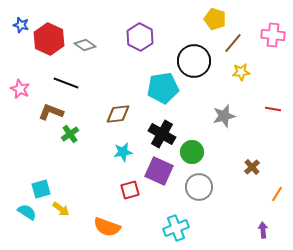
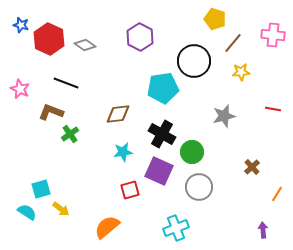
orange semicircle: rotated 120 degrees clockwise
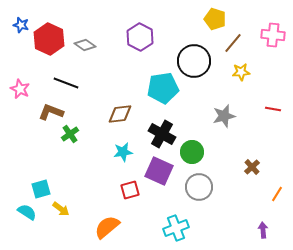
brown diamond: moved 2 px right
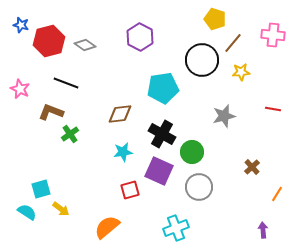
red hexagon: moved 2 px down; rotated 20 degrees clockwise
black circle: moved 8 px right, 1 px up
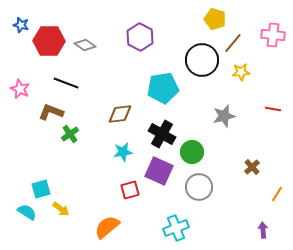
red hexagon: rotated 16 degrees clockwise
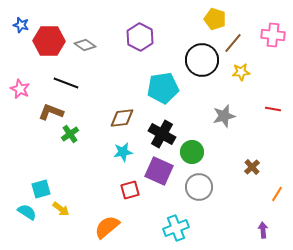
brown diamond: moved 2 px right, 4 px down
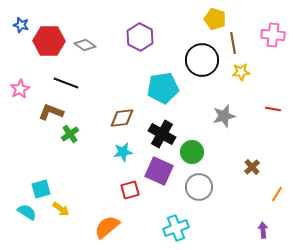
brown line: rotated 50 degrees counterclockwise
pink star: rotated 18 degrees clockwise
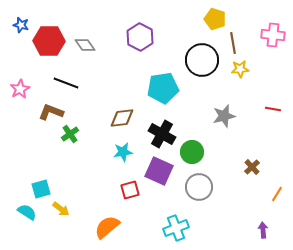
gray diamond: rotated 20 degrees clockwise
yellow star: moved 1 px left, 3 px up
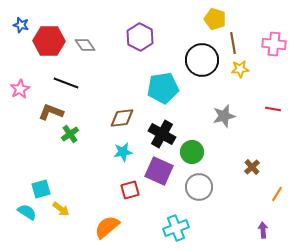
pink cross: moved 1 px right, 9 px down
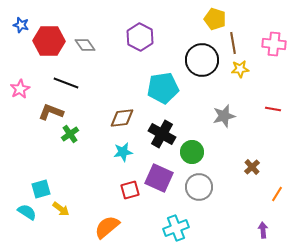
purple square: moved 7 px down
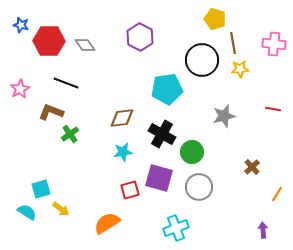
cyan pentagon: moved 4 px right, 1 px down
purple square: rotated 8 degrees counterclockwise
orange semicircle: moved 4 px up; rotated 8 degrees clockwise
